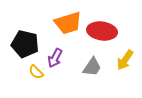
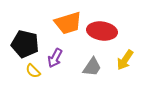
yellow semicircle: moved 3 px left, 1 px up
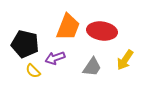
orange trapezoid: moved 4 px down; rotated 52 degrees counterclockwise
purple arrow: rotated 42 degrees clockwise
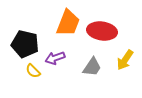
orange trapezoid: moved 4 px up
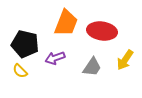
orange trapezoid: moved 2 px left
yellow semicircle: moved 13 px left
